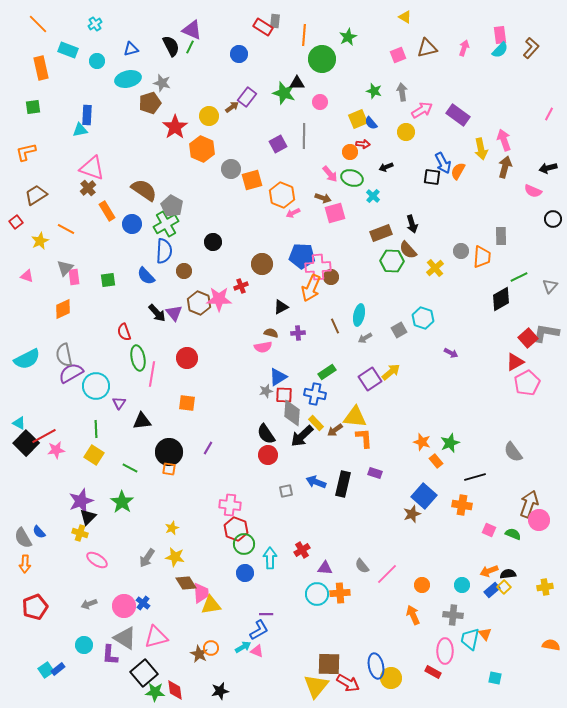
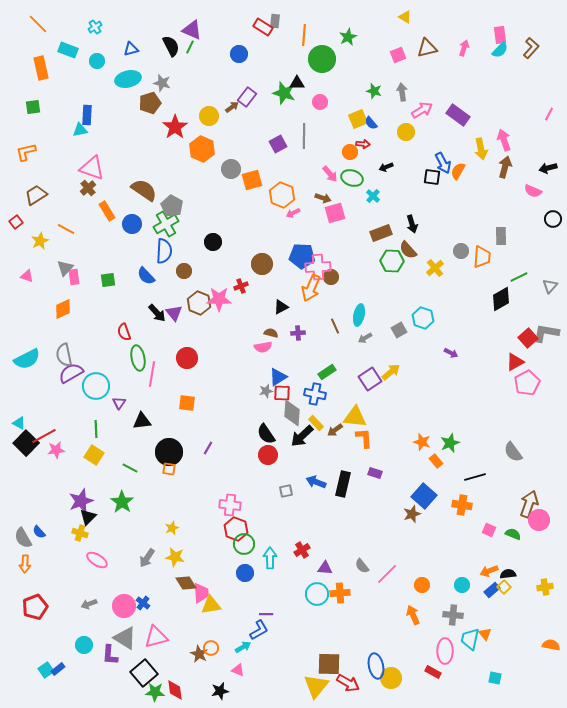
cyan cross at (95, 24): moved 3 px down
red square at (284, 395): moved 2 px left, 2 px up
pink triangle at (257, 651): moved 19 px left, 19 px down
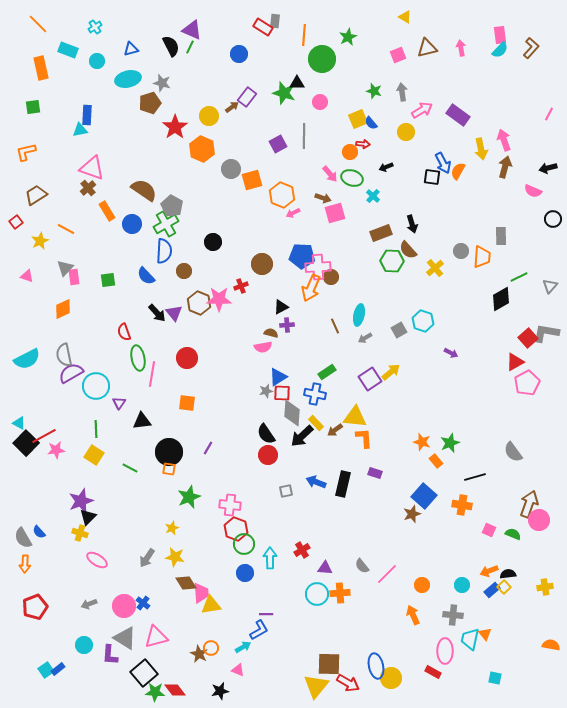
pink arrow at (464, 48): moved 3 px left; rotated 28 degrees counterclockwise
cyan hexagon at (423, 318): moved 3 px down
purple cross at (298, 333): moved 11 px left, 8 px up
green star at (122, 502): moved 67 px right, 5 px up; rotated 15 degrees clockwise
red diamond at (175, 690): rotated 30 degrees counterclockwise
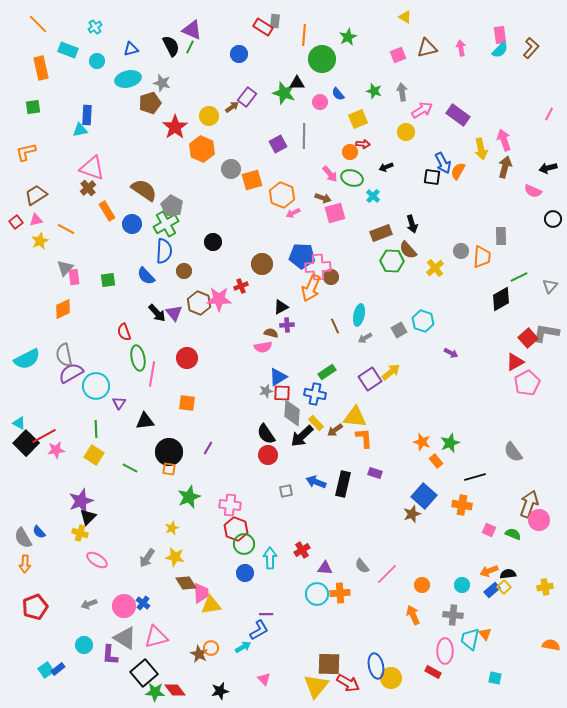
blue semicircle at (371, 123): moved 33 px left, 29 px up
pink triangle at (27, 276): moved 9 px right, 56 px up; rotated 32 degrees counterclockwise
black triangle at (142, 421): moved 3 px right
pink triangle at (238, 670): moved 26 px right, 9 px down; rotated 24 degrees clockwise
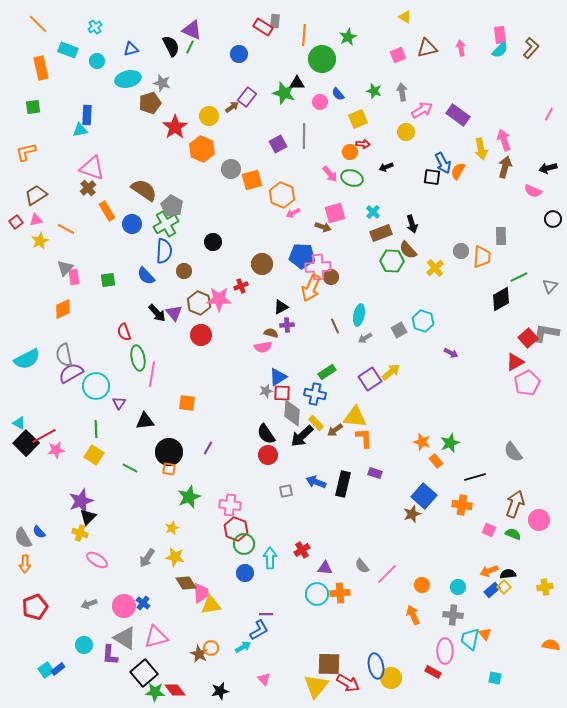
cyan cross at (373, 196): moved 16 px down
brown arrow at (323, 198): moved 29 px down
red circle at (187, 358): moved 14 px right, 23 px up
brown arrow at (529, 504): moved 14 px left
cyan circle at (462, 585): moved 4 px left, 2 px down
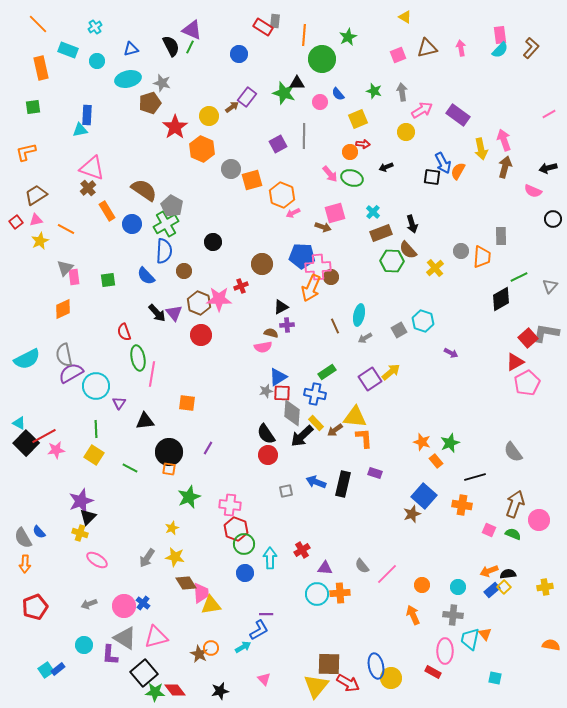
pink line at (549, 114): rotated 32 degrees clockwise
